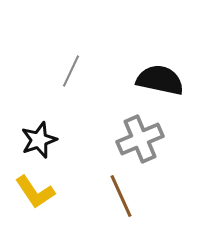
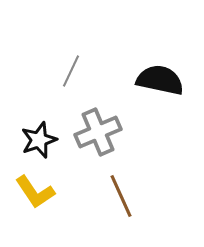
gray cross: moved 42 px left, 7 px up
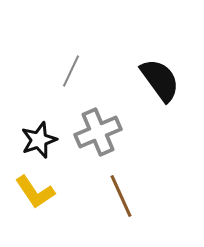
black semicircle: rotated 42 degrees clockwise
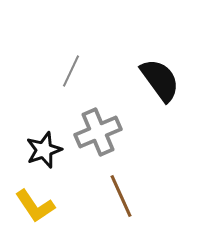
black star: moved 5 px right, 10 px down
yellow L-shape: moved 14 px down
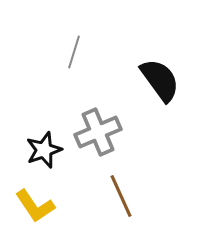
gray line: moved 3 px right, 19 px up; rotated 8 degrees counterclockwise
